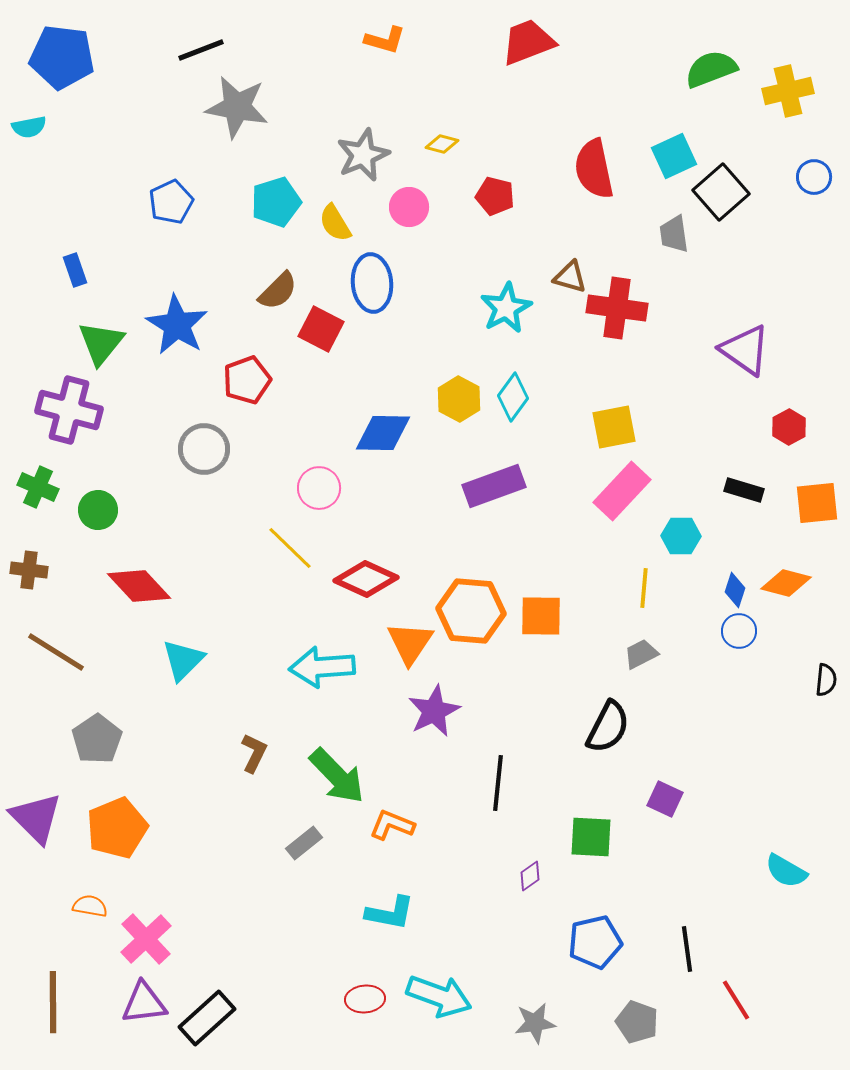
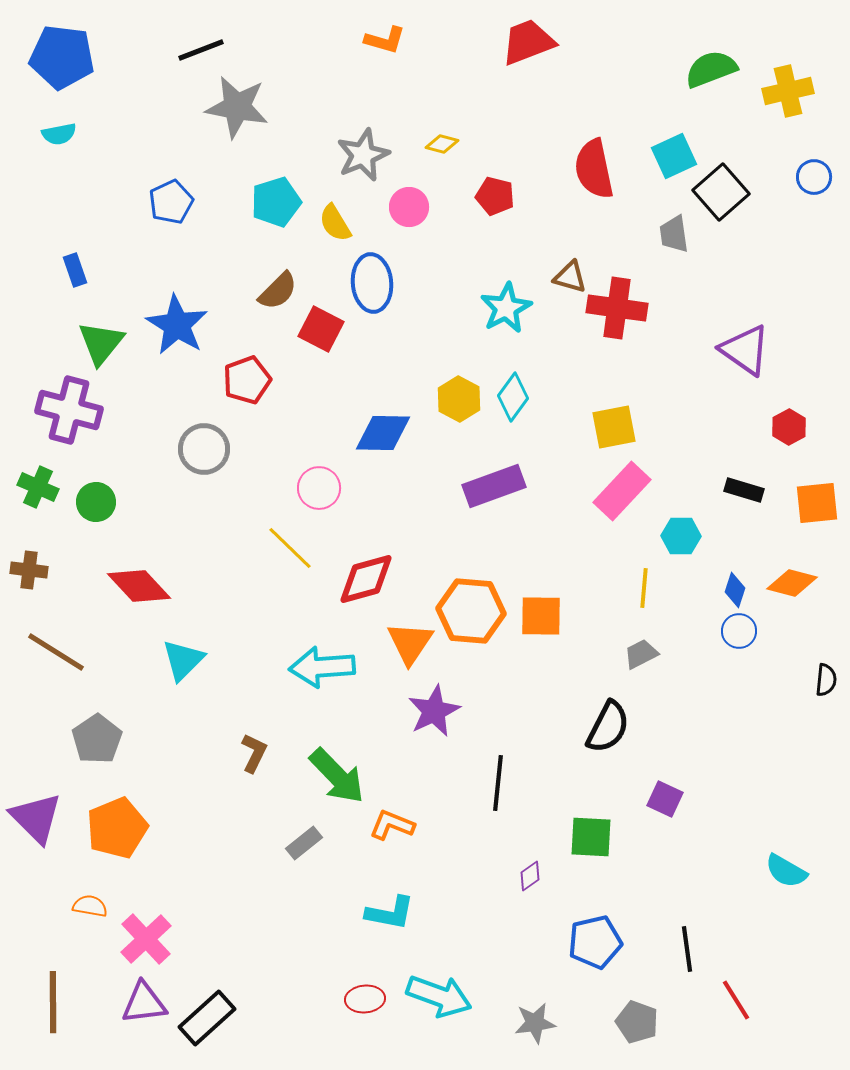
cyan semicircle at (29, 127): moved 30 px right, 7 px down
green circle at (98, 510): moved 2 px left, 8 px up
red diamond at (366, 579): rotated 40 degrees counterclockwise
orange diamond at (786, 583): moved 6 px right
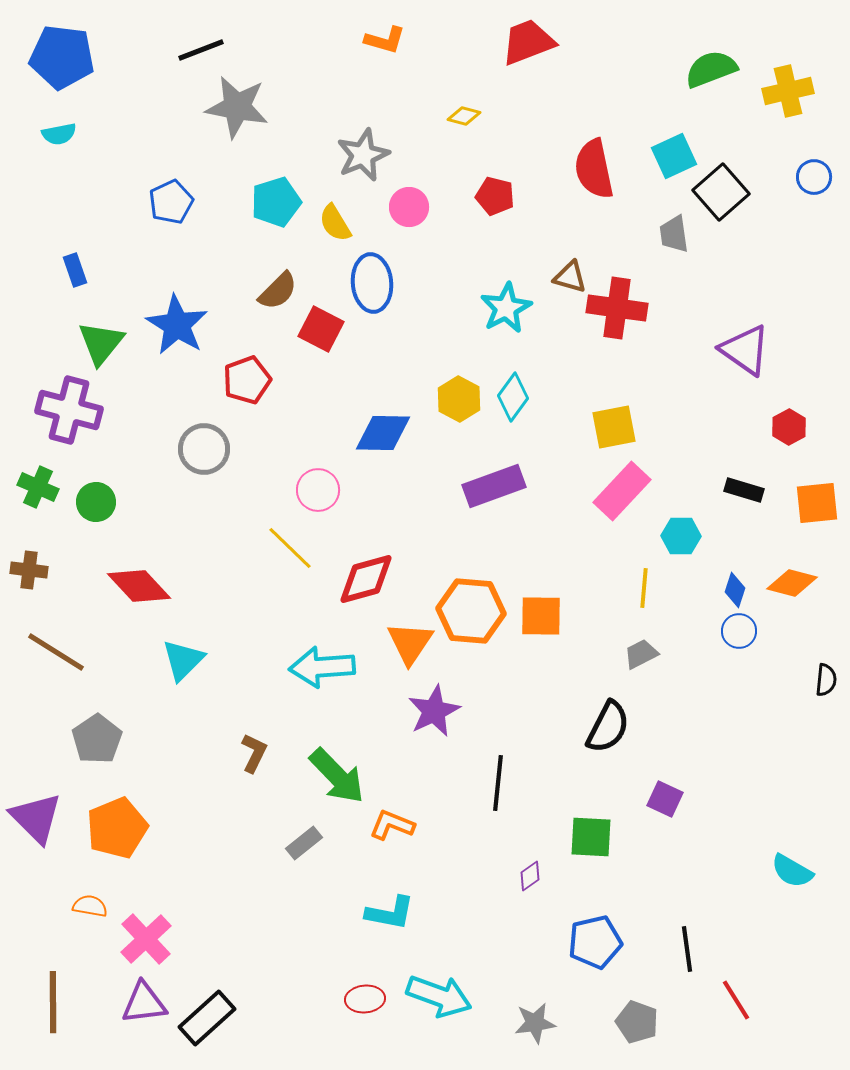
yellow diamond at (442, 144): moved 22 px right, 28 px up
pink circle at (319, 488): moved 1 px left, 2 px down
cyan semicircle at (786, 871): moved 6 px right
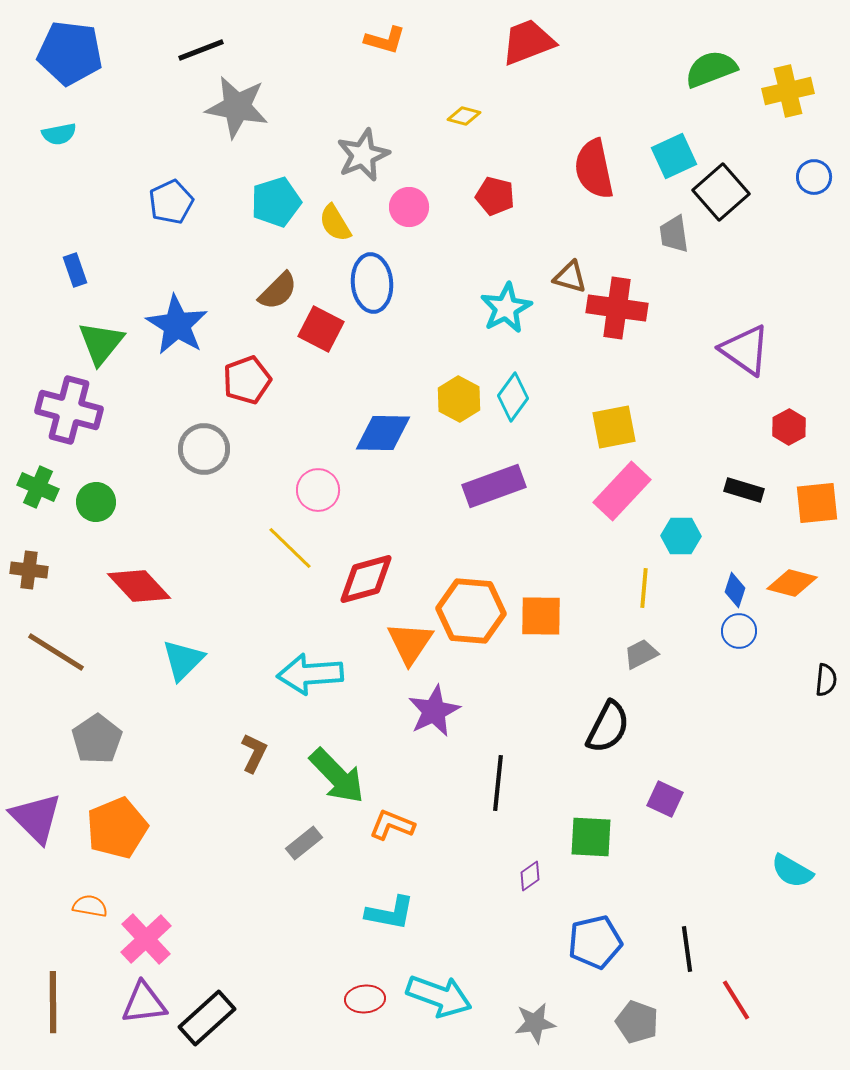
blue pentagon at (62, 57): moved 8 px right, 4 px up
cyan arrow at (322, 667): moved 12 px left, 7 px down
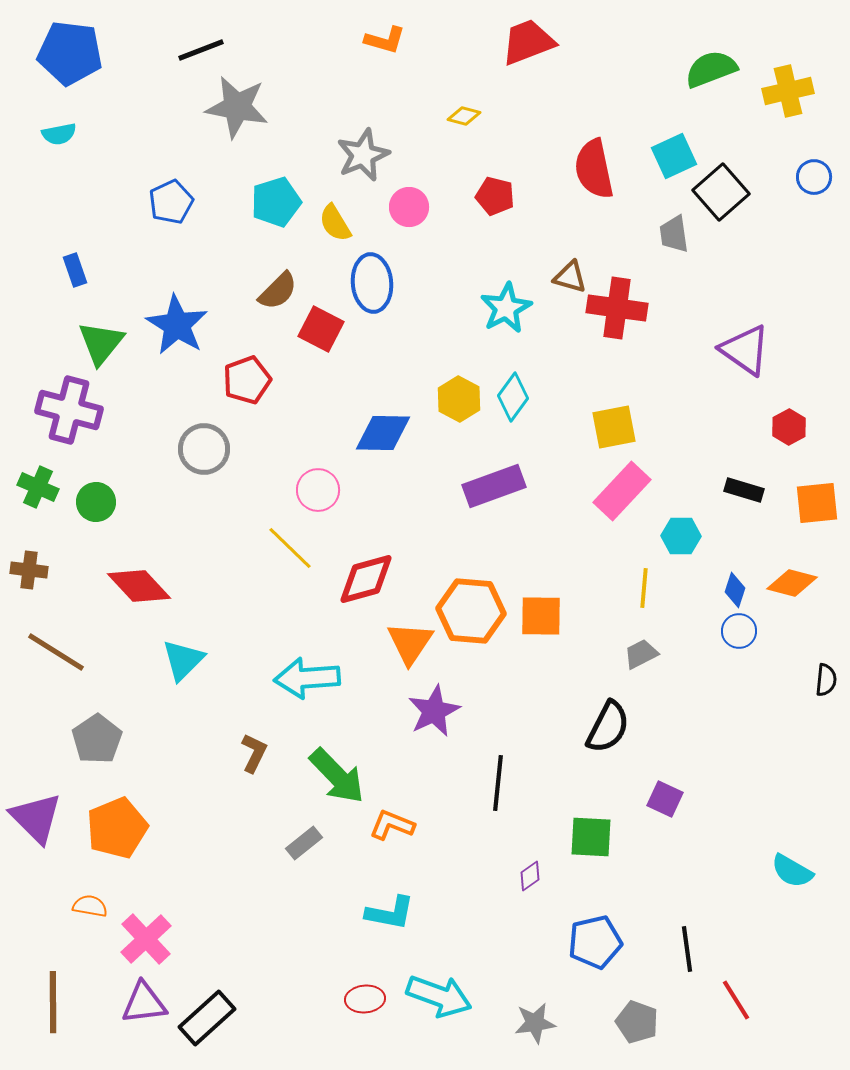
cyan arrow at (310, 674): moved 3 px left, 4 px down
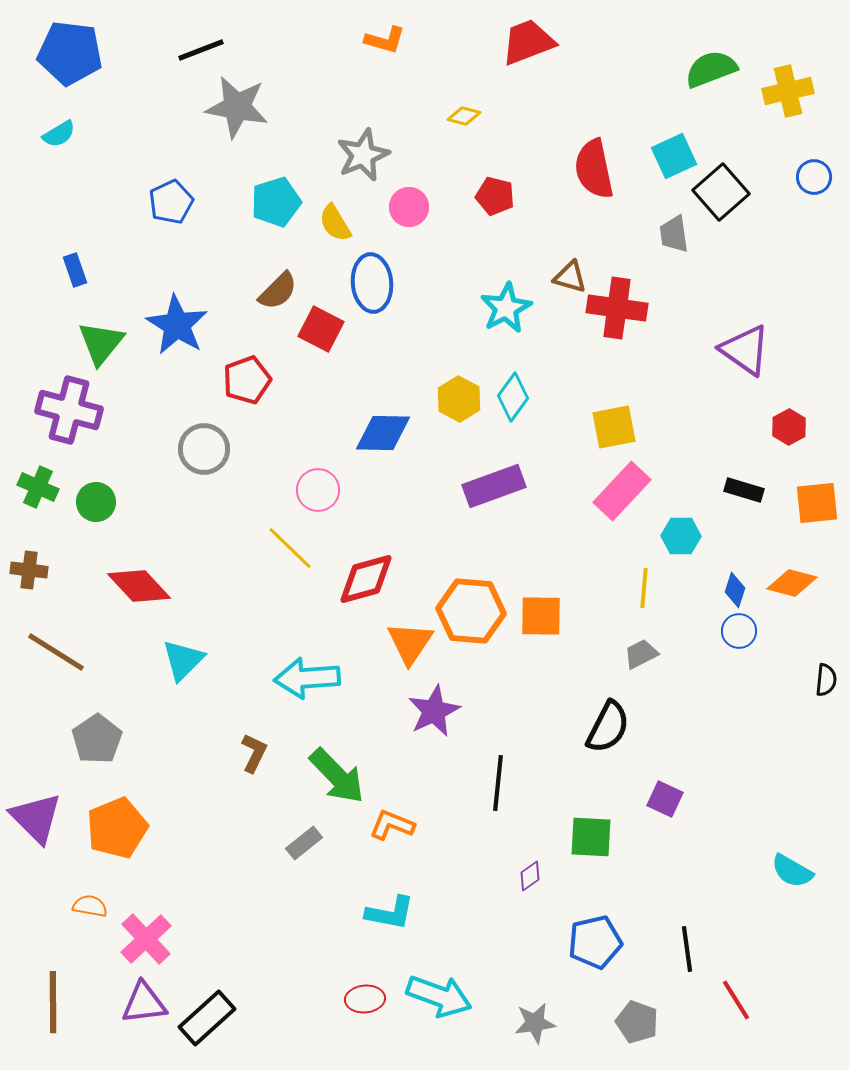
cyan semicircle at (59, 134): rotated 20 degrees counterclockwise
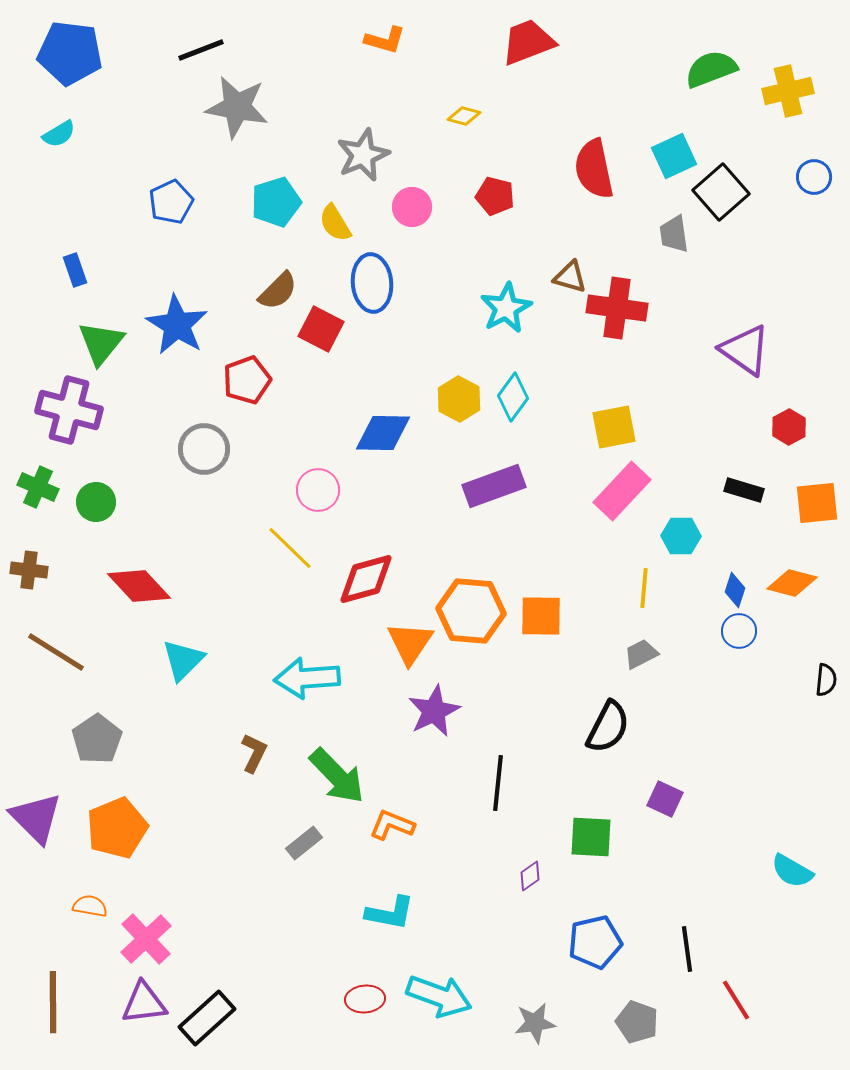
pink circle at (409, 207): moved 3 px right
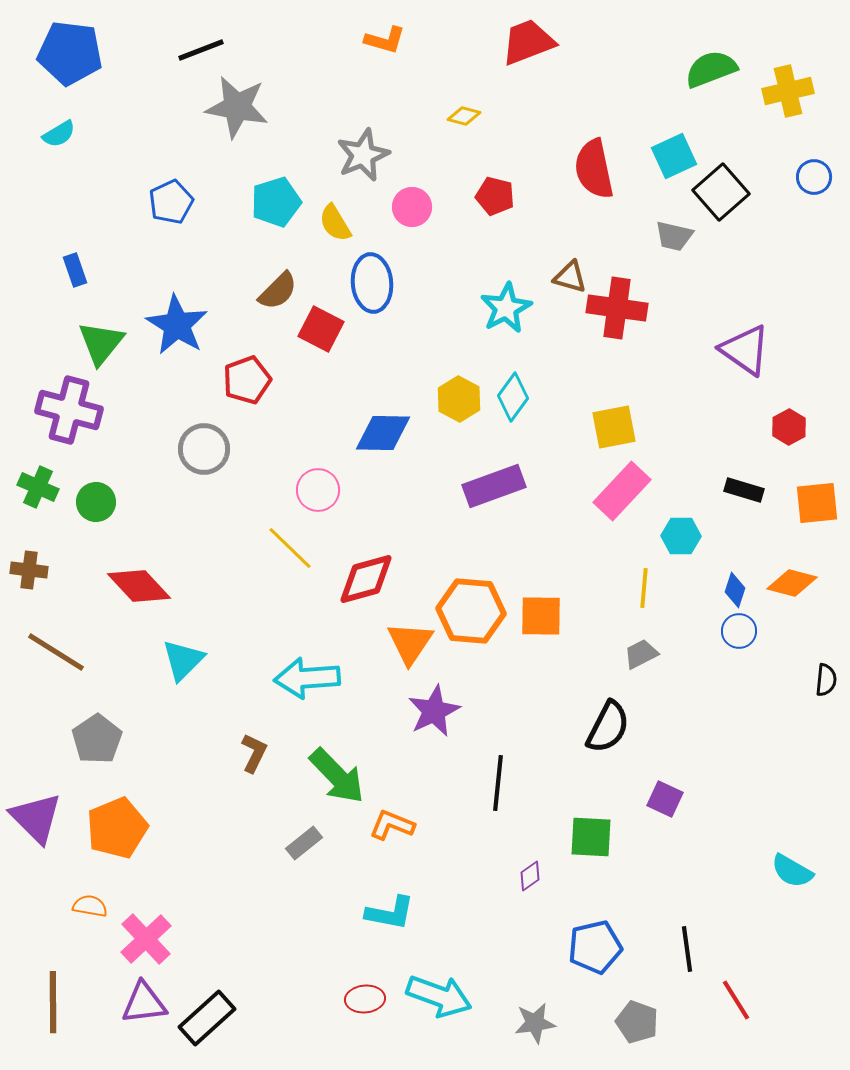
gray trapezoid at (674, 234): moved 2 px down; rotated 69 degrees counterclockwise
blue pentagon at (595, 942): moved 5 px down
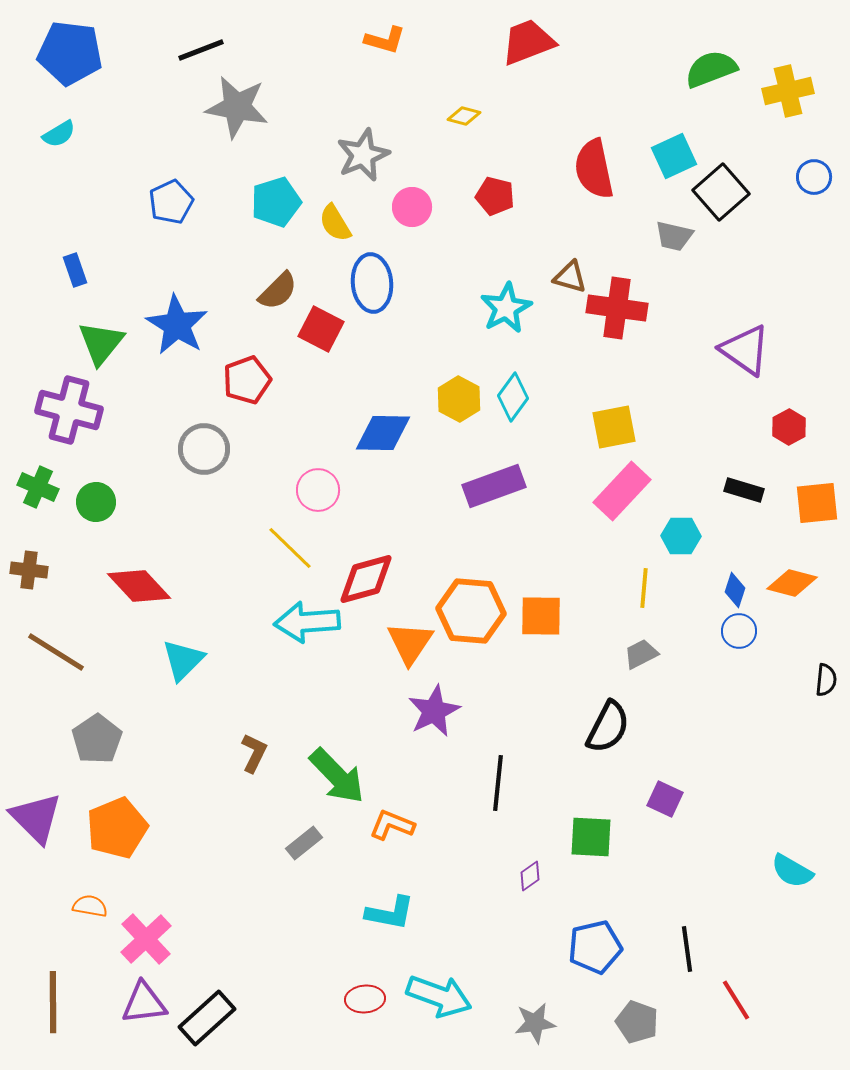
cyan arrow at (307, 678): moved 56 px up
